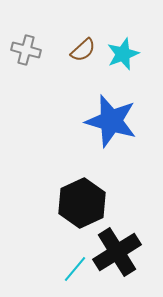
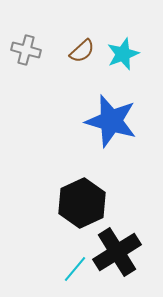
brown semicircle: moved 1 px left, 1 px down
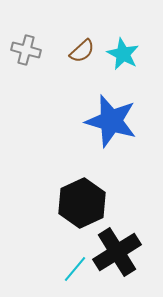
cyan star: rotated 24 degrees counterclockwise
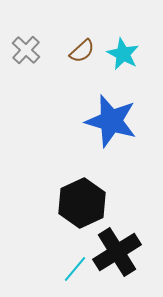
gray cross: rotated 28 degrees clockwise
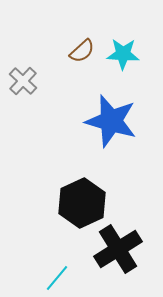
gray cross: moved 3 px left, 31 px down
cyan star: rotated 24 degrees counterclockwise
black cross: moved 1 px right, 3 px up
cyan line: moved 18 px left, 9 px down
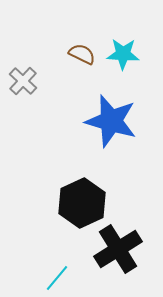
brown semicircle: moved 3 px down; rotated 112 degrees counterclockwise
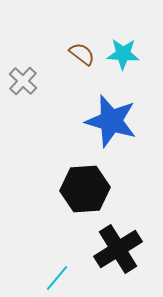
brown semicircle: rotated 12 degrees clockwise
black hexagon: moved 3 px right, 14 px up; rotated 21 degrees clockwise
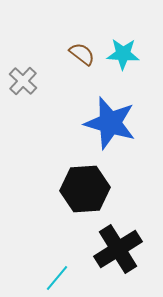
blue star: moved 1 px left, 2 px down
